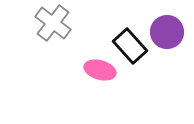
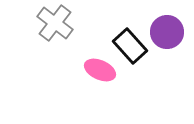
gray cross: moved 2 px right
pink ellipse: rotated 8 degrees clockwise
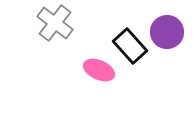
pink ellipse: moved 1 px left
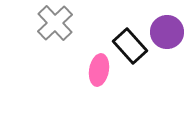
gray cross: rotated 9 degrees clockwise
pink ellipse: rotated 76 degrees clockwise
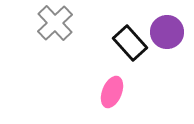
black rectangle: moved 3 px up
pink ellipse: moved 13 px right, 22 px down; rotated 12 degrees clockwise
